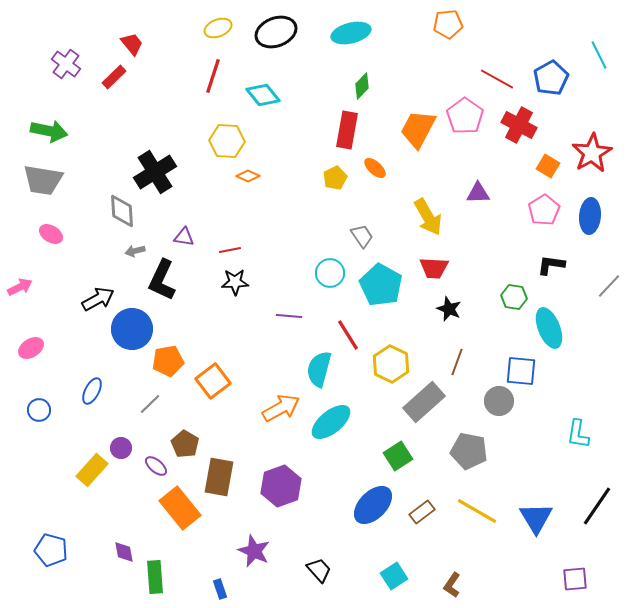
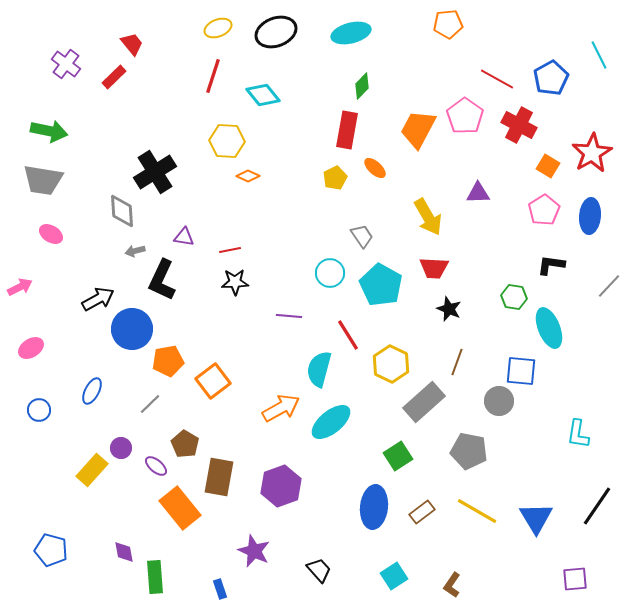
blue ellipse at (373, 505): moved 1 px right, 2 px down; rotated 39 degrees counterclockwise
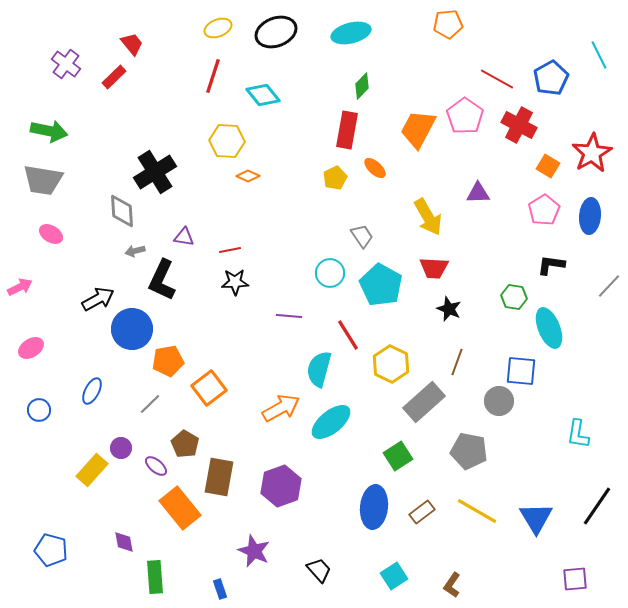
orange square at (213, 381): moved 4 px left, 7 px down
purple diamond at (124, 552): moved 10 px up
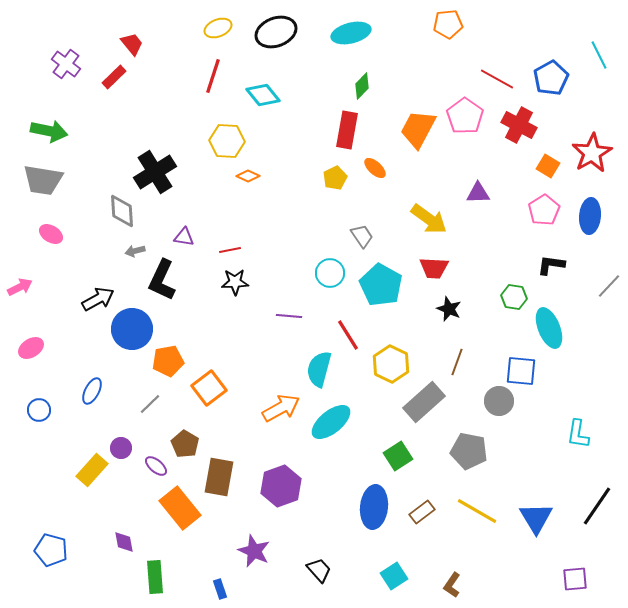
yellow arrow at (428, 217): moved 1 px right, 2 px down; rotated 24 degrees counterclockwise
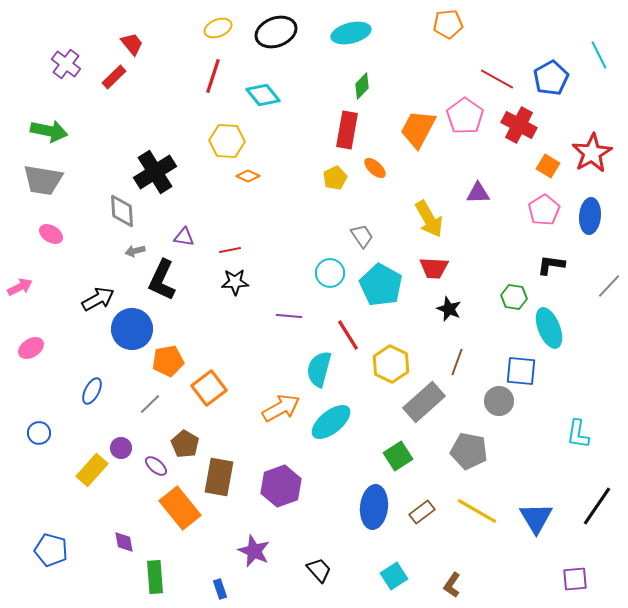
yellow arrow at (429, 219): rotated 24 degrees clockwise
blue circle at (39, 410): moved 23 px down
